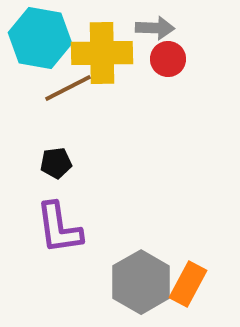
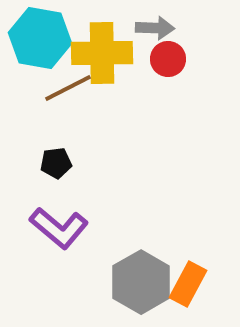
purple L-shape: rotated 42 degrees counterclockwise
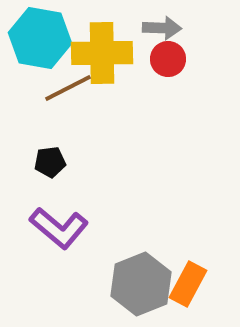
gray arrow: moved 7 px right
black pentagon: moved 6 px left, 1 px up
gray hexagon: moved 2 px down; rotated 8 degrees clockwise
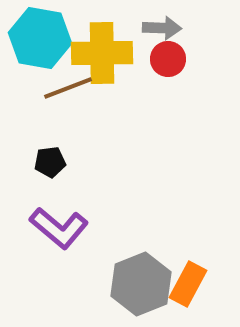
brown line: rotated 6 degrees clockwise
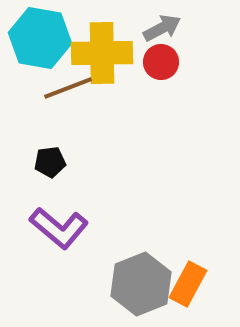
gray arrow: rotated 30 degrees counterclockwise
red circle: moved 7 px left, 3 px down
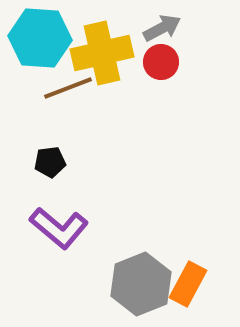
cyan hexagon: rotated 6 degrees counterclockwise
yellow cross: rotated 12 degrees counterclockwise
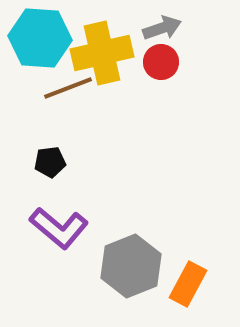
gray arrow: rotated 9 degrees clockwise
gray hexagon: moved 10 px left, 18 px up
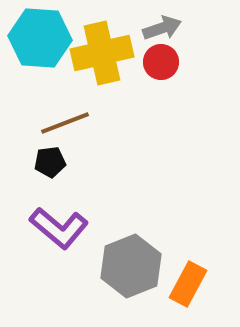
brown line: moved 3 px left, 35 px down
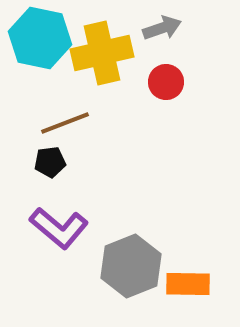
cyan hexagon: rotated 8 degrees clockwise
red circle: moved 5 px right, 20 px down
orange rectangle: rotated 63 degrees clockwise
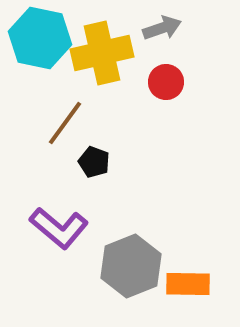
brown line: rotated 33 degrees counterclockwise
black pentagon: moved 44 px right; rotated 28 degrees clockwise
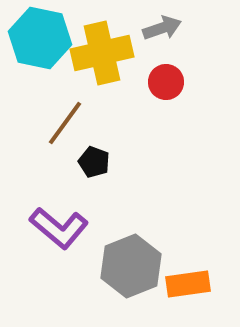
orange rectangle: rotated 9 degrees counterclockwise
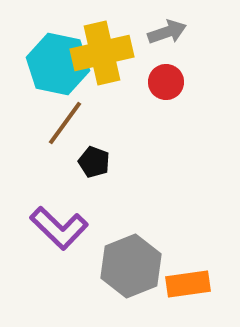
gray arrow: moved 5 px right, 4 px down
cyan hexagon: moved 18 px right, 26 px down
purple L-shape: rotated 4 degrees clockwise
